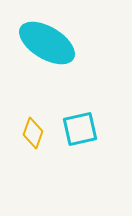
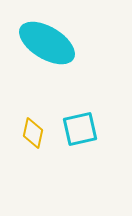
yellow diamond: rotated 8 degrees counterclockwise
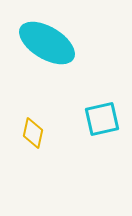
cyan square: moved 22 px right, 10 px up
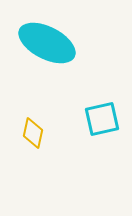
cyan ellipse: rotated 4 degrees counterclockwise
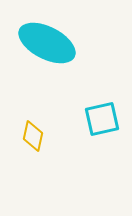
yellow diamond: moved 3 px down
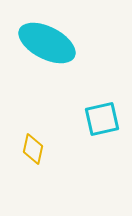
yellow diamond: moved 13 px down
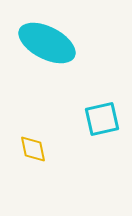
yellow diamond: rotated 24 degrees counterclockwise
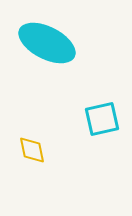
yellow diamond: moved 1 px left, 1 px down
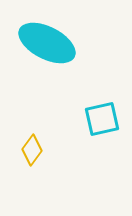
yellow diamond: rotated 48 degrees clockwise
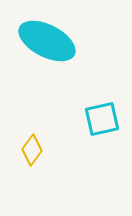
cyan ellipse: moved 2 px up
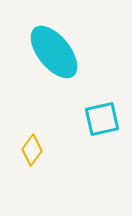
cyan ellipse: moved 7 px right, 11 px down; rotated 24 degrees clockwise
